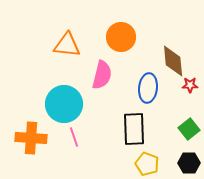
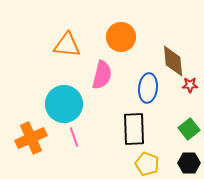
orange cross: rotated 28 degrees counterclockwise
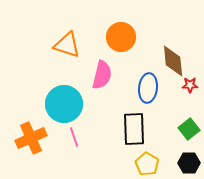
orange triangle: rotated 12 degrees clockwise
yellow pentagon: rotated 10 degrees clockwise
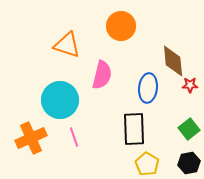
orange circle: moved 11 px up
cyan circle: moved 4 px left, 4 px up
black hexagon: rotated 10 degrees counterclockwise
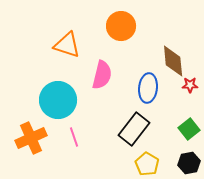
cyan circle: moved 2 px left
black rectangle: rotated 40 degrees clockwise
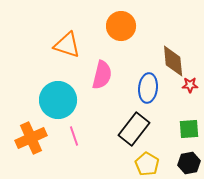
green square: rotated 35 degrees clockwise
pink line: moved 1 px up
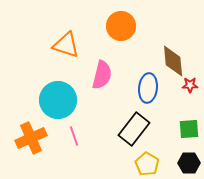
orange triangle: moved 1 px left
black hexagon: rotated 10 degrees clockwise
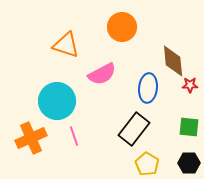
orange circle: moved 1 px right, 1 px down
pink semicircle: moved 1 px up; rotated 48 degrees clockwise
cyan circle: moved 1 px left, 1 px down
green square: moved 2 px up; rotated 10 degrees clockwise
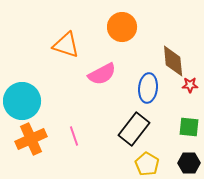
cyan circle: moved 35 px left
orange cross: moved 1 px down
